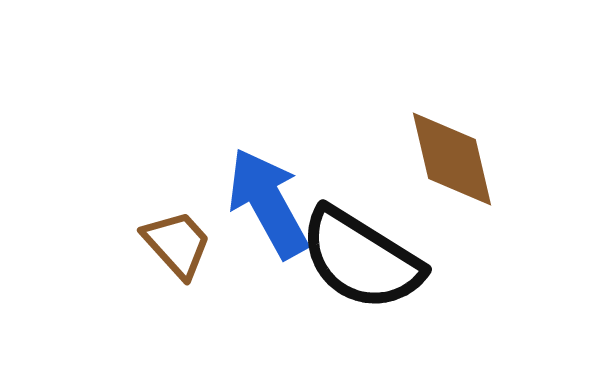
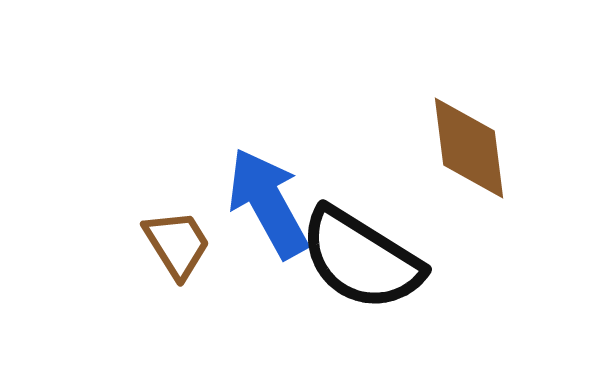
brown diamond: moved 17 px right, 11 px up; rotated 6 degrees clockwise
brown trapezoid: rotated 10 degrees clockwise
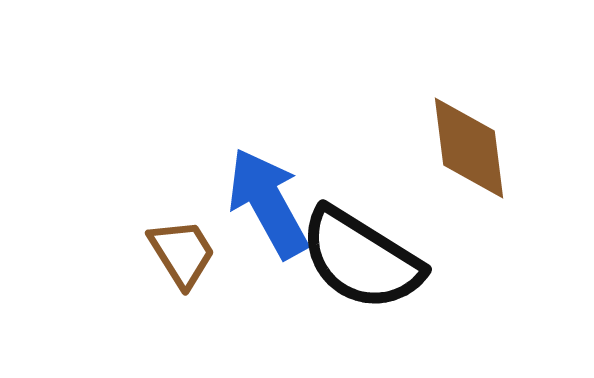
brown trapezoid: moved 5 px right, 9 px down
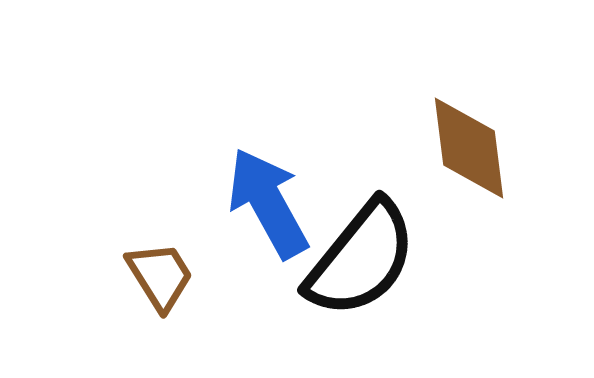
brown trapezoid: moved 22 px left, 23 px down
black semicircle: rotated 83 degrees counterclockwise
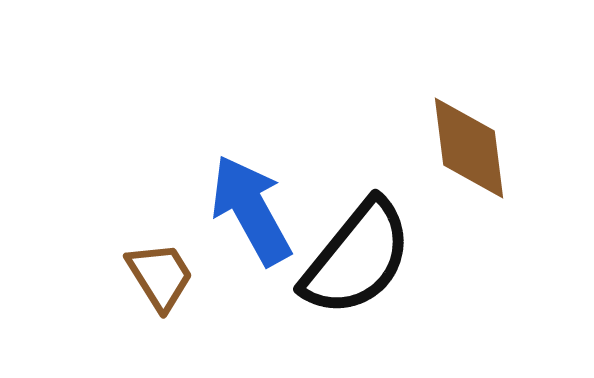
blue arrow: moved 17 px left, 7 px down
black semicircle: moved 4 px left, 1 px up
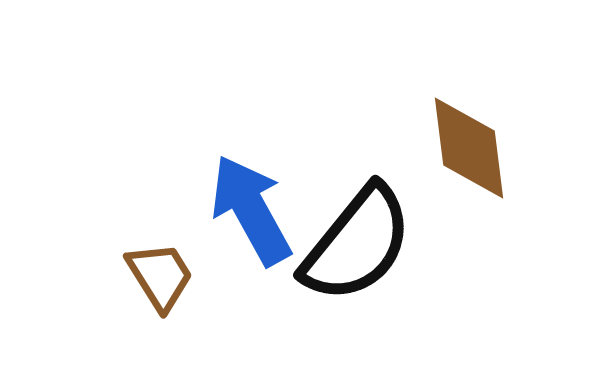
black semicircle: moved 14 px up
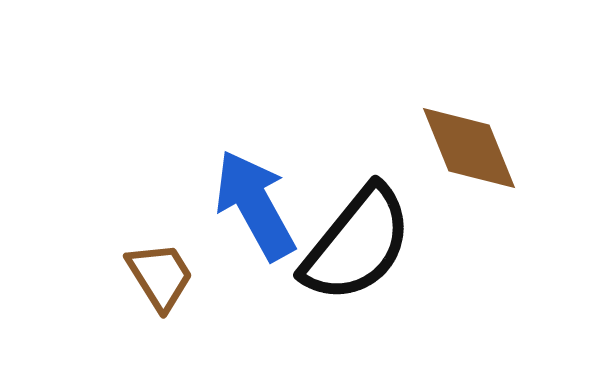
brown diamond: rotated 15 degrees counterclockwise
blue arrow: moved 4 px right, 5 px up
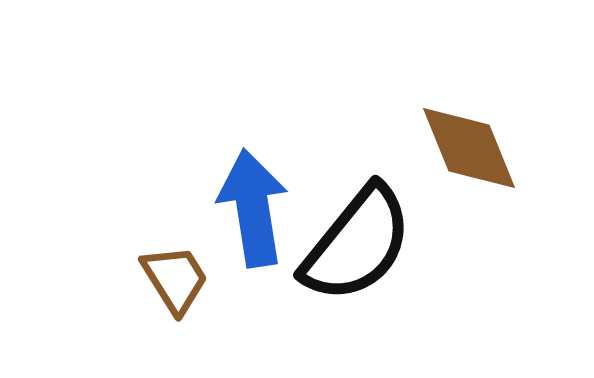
blue arrow: moved 2 px left, 3 px down; rotated 20 degrees clockwise
brown trapezoid: moved 15 px right, 3 px down
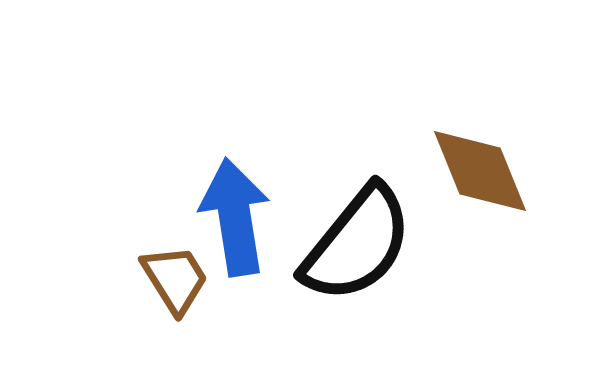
brown diamond: moved 11 px right, 23 px down
blue arrow: moved 18 px left, 9 px down
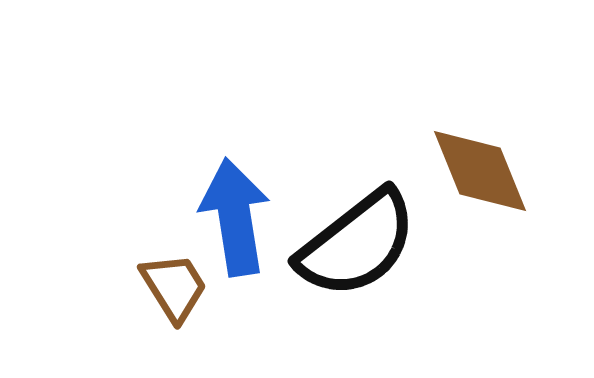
black semicircle: rotated 13 degrees clockwise
brown trapezoid: moved 1 px left, 8 px down
